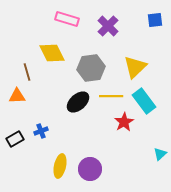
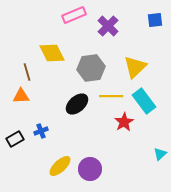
pink rectangle: moved 7 px right, 4 px up; rotated 40 degrees counterclockwise
orange triangle: moved 4 px right
black ellipse: moved 1 px left, 2 px down
yellow ellipse: rotated 35 degrees clockwise
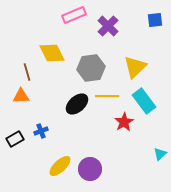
yellow line: moved 4 px left
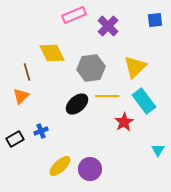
orange triangle: rotated 42 degrees counterclockwise
cyan triangle: moved 2 px left, 4 px up; rotated 16 degrees counterclockwise
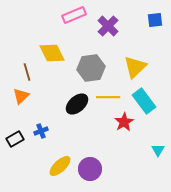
yellow line: moved 1 px right, 1 px down
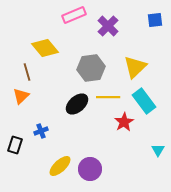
yellow diamond: moved 7 px left, 5 px up; rotated 12 degrees counterclockwise
black rectangle: moved 6 px down; rotated 42 degrees counterclockwise
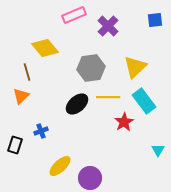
purple circle: moved 9 px down
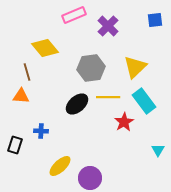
orange triangle: rotated 48 degrees clockwise
blue cross: rotated 24 degrees clockwise
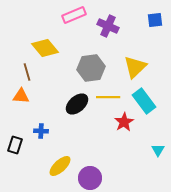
purple cross: rotated 20 degrees counterclockwise
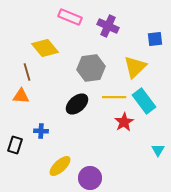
pink rectangle: moved 4 px left, 2 px down; rotated 45 degrees clockwise
blue square: moved 19 px down
yellow line: moved 6 px right
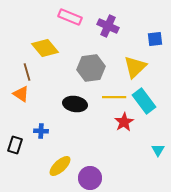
orange triangle: moved 2 px up; rotated 30 degrees clockwise
black ellipse: moved 2 px left; rotated 50 degrees clockwise
